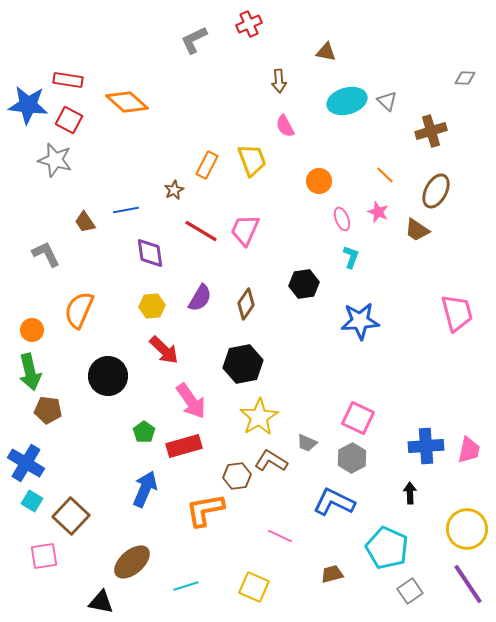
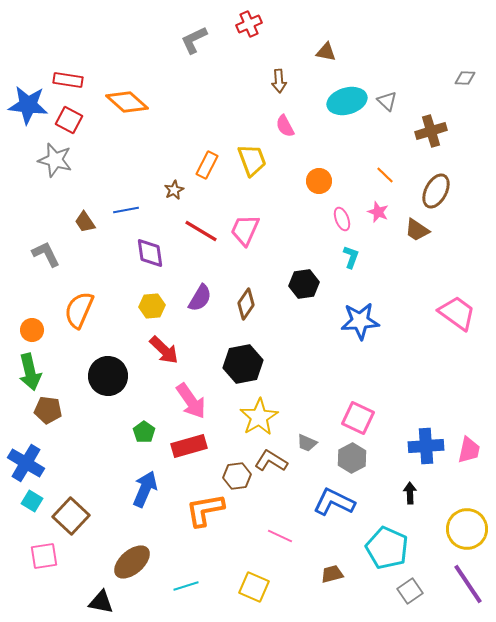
pink trapezoid at (457, 313): rotated 39 degrees counterclockwise
red rectangle at (184, 446): moved 5 px right
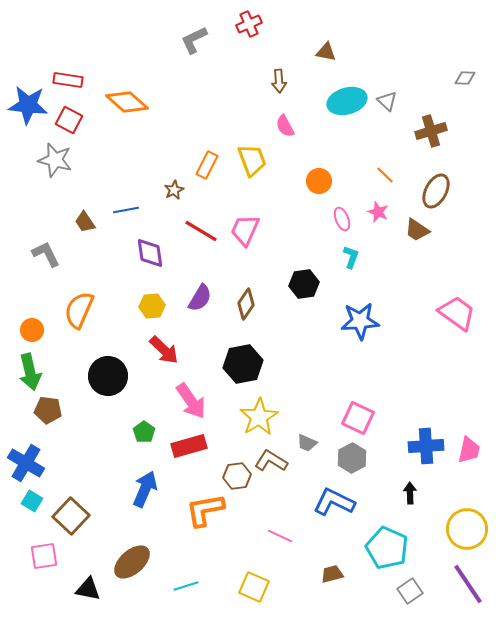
black triangle at (101, 602): moved 13 px left, 13 px up
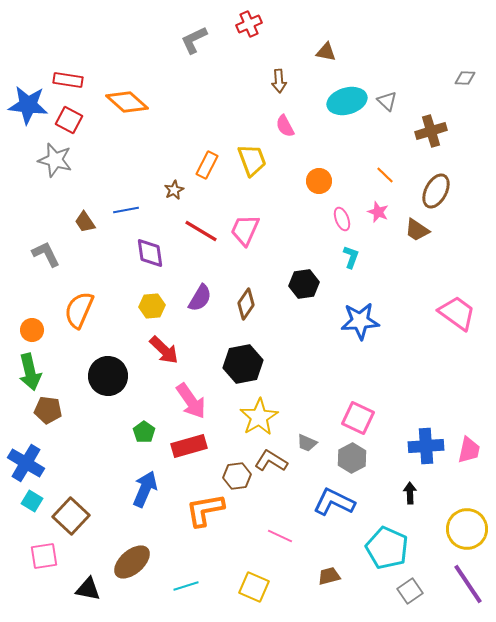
brown trapezoid at (332, 574): moved 3 px left, 2 px down
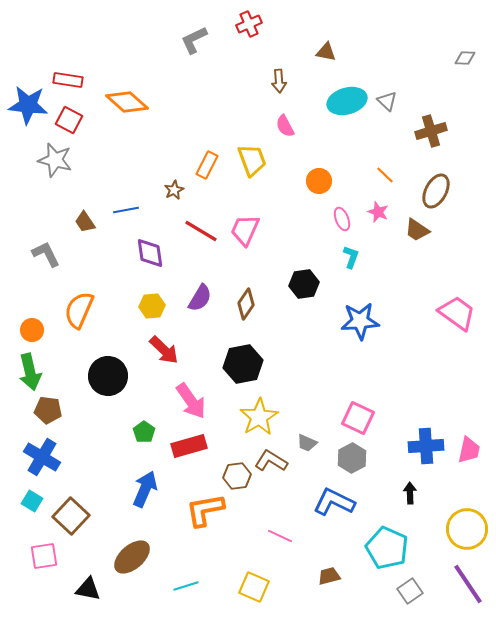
gray diamond at (465, 78): moved 20 px up
blue cross at (26, 463): moved 16 px right, 6 px up
brown ellipse at (132, 562): moved 5 px up
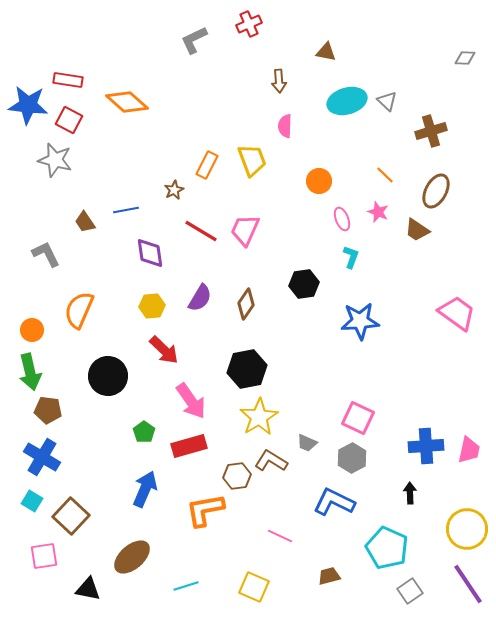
pink semicircle at (285, 126): rotated 30 degrees clockwise
black hexagon at (243, 364): moved 4 px right, 5 px down
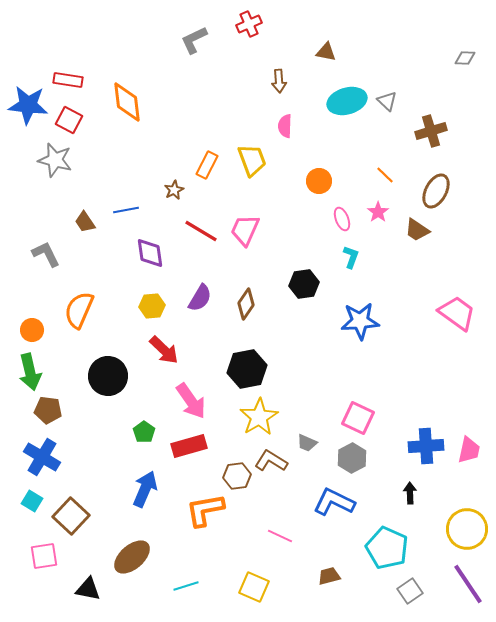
orange diamond at (127, 102): rotated 42 degrees clockwise
pink star at (378, 212): rotated 15 degrees clockwise
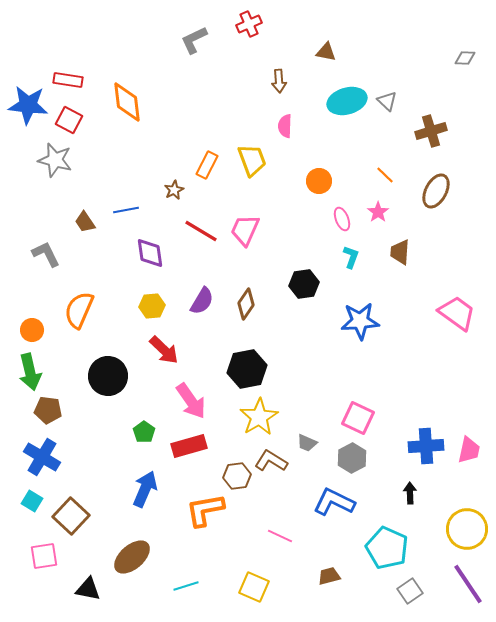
brown trapezoid at (417, 230): moved 17 px left, 22 px down; rotated 60 degrees clockwise
purple semicircle at (200, 298): moved 2 px right, 3 px down
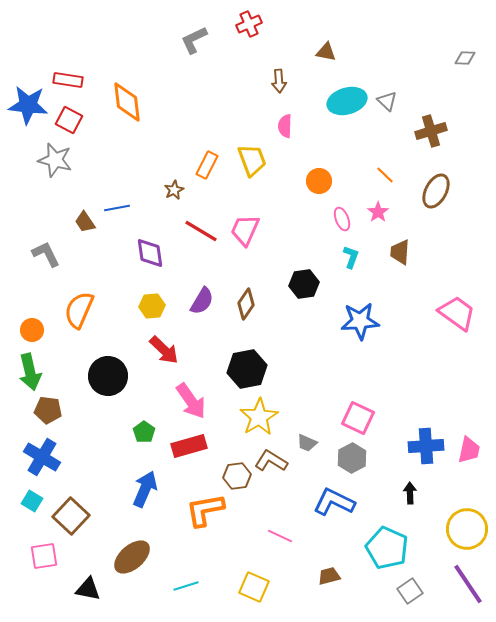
blue line at (126, 210): moved 9 px left, 2 px up
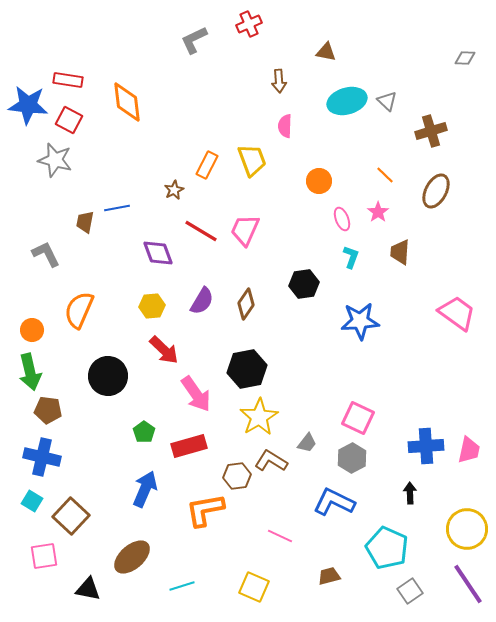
brown trapezoid at (85, 222): rotated 45 degrees clockwise
purple diamond at (150, 253): moved 8 px right; rotated 12 degrees counterclockwise
pink arrow at (191, 401): moved 5 px right, 7 px up
gray trapezoid at (307, 443): rotated 75 degrees counterclockwise
blue cross at (42, 457): rotated 18 degrees counterclockwise
cyan line at (186, 586): moved 4 px left
